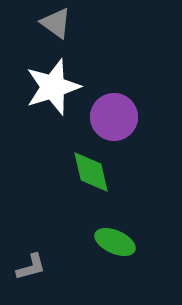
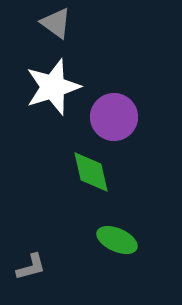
green ellipse: moved 2 px right, 2 px up
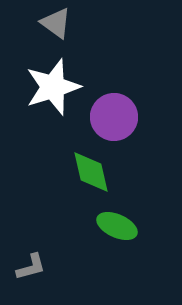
green ellipse: moved 14 px up
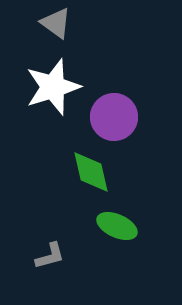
gray L-shape: moved 19 px right, 11 px up
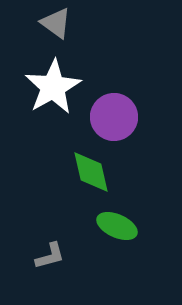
white star: rotated 12 degrees counterclockwise
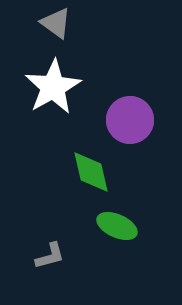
purple circle: moved 16 px right, 3 px down
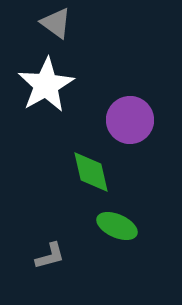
white star: moved 7 px left, 2 px up
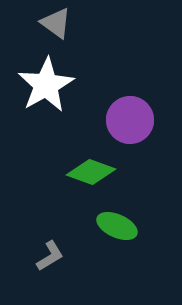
green diamond: rotated 57 degrees counterclockwise
gray L-shape: rotated 16 degrees counterclockwise
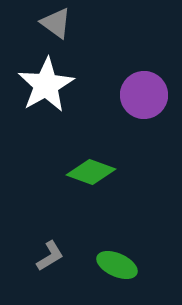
purple circle: moved 14 px right, 25 px up
green ellipse: moved 39 px down
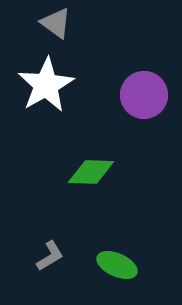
green diamond: rotated 18 degrees counterclockwise
